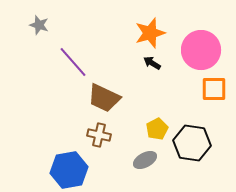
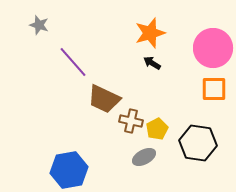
pink circle: moved 12 px right, 2 px up
brown trapezoid: moved 1 px down
brown cross: moved 32 px right, 14 px up
black hexagon: moved 6 px right
gray ellipse: moved 1 px left, 3 px up
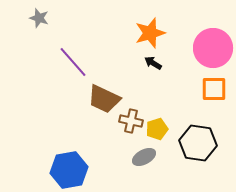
gray star: moved 7 px up
black arrow: moved 1 px right
yellow pentagon: rotated 10 degrees clockwise
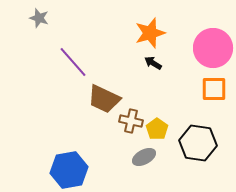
yellow pentagon: rotated 20 degrees counterclockwise
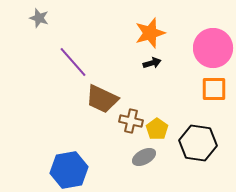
black arrow: moved 1 px left; rotated 132 degrees clockwise
brown trapezoid: moved 2 px left
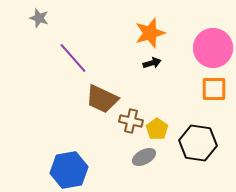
purple line: moved 4 px up
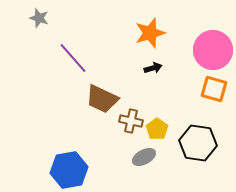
pink circle: moved 2 px down
black arrow: moved 1 px right, 5 px down
orange square: rotated 16 degrees clockwise
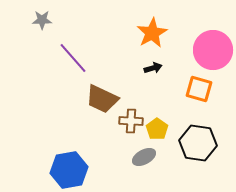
gray star: moved 3 px right, 2 px down; rotated 18 degrees counterclockwise
orange star: moved 2 px right; rotated 12 degrees counterclockwise
orange square: moved 15 px left
brown cross: rotated 10 degrees counterclockwise
